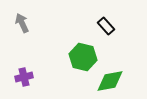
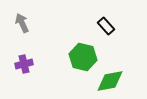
purple cross: moved 13 px up
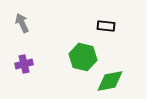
black rectangle: rotated 42 degrees counterclockwise
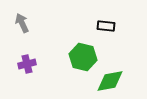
purple cross: moved 3 px right
